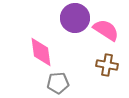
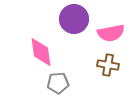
purple circle: moved 1 px left, 1 px down
pink semicircle: moved 5 px right, 3 px down; rotated 136 degrees clockwise
brown cross: moved 1 px right
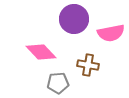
pink diamond: rotated 36 degrees counterclockwise
brown cross: moved 20 px left
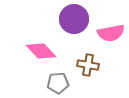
pink diamond: moved 1 px up
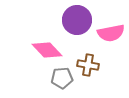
purple circle: moved 3 px right, 1 px down
pink diamond: moved 6 px right, 1 px up
gray pentagon: moved 4 px right, 5 px up
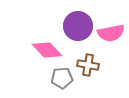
purple circle: moved 1 px right, 6 px down
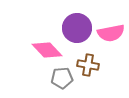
purple circle: moved 1 px left, 2 px down
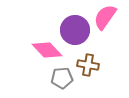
purple circle: moved 2 px left, 2 px down
pink semicircle: moved 6 px left, 16 px up; rotated 136 degrees clockwise
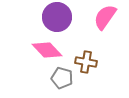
purple circle: moved 18 px left, 13 px up
brown cross: moved 2 px left, 3 px up
gray pentagon: rotated 20 degrees clockwise
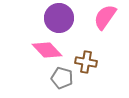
purple circle: moved 2 px right, 1 px down
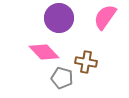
pink diamond: moved 3 px left, 2 px down
